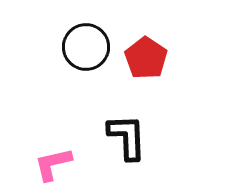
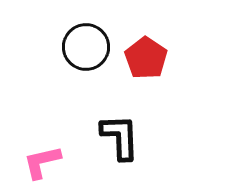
black L-shape: moved 7 px left
pink L-shape: moved 11 px left, 2 px up
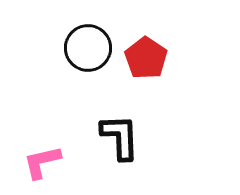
black circle: moved 2 px right, 1 px down
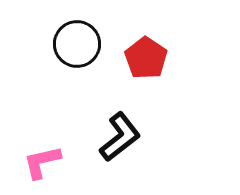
black circle: moved 11 px left, 4 px up
black L-shape: rotated 54 degrees clockwise
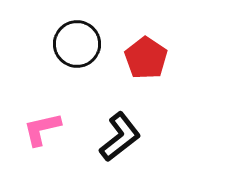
pink L-shape: moved 33 px up
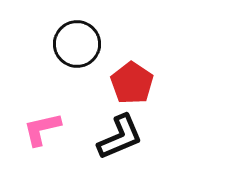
red pentagon: moved 14 px left, 25 px down
black L-shape: rotated 15 degrees clockwise
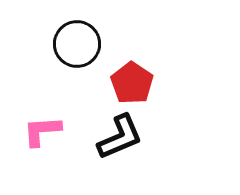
pink L-shape: moved 2 px down; rotated 9 degrees clockwise
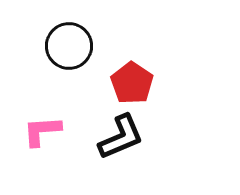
black circle: moved 8 px left, 2 px down
black L-shape: moved 1 px right
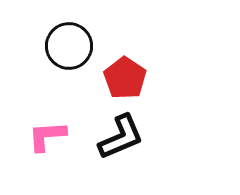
red pentagon: moved 7 px left, 5 px up
pink L-shape: moved 5 px right, 5 px down
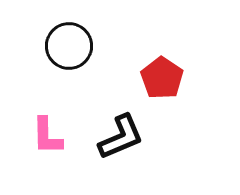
red pentagon: moved 37 px right
pink L-shape: rotated 87 degrees counterclockwise
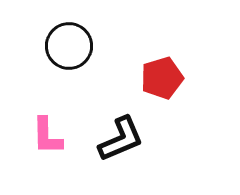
red pentagon: rotated 21 degrees clockwise
black L-shape: moved 2 px down
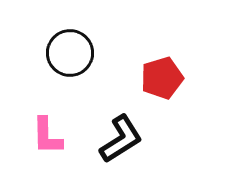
black circle: moved 1 px right, 7 px down
black L-shape: rotated 9 degrees counterclockwise
